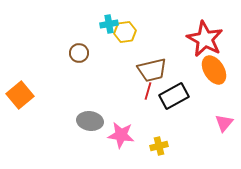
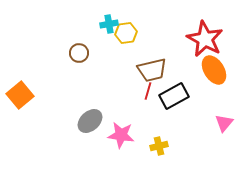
yellow hexagon: moved 1 px right, 1 px down
gray ellipse: rotated 50 degrees counterclockwise
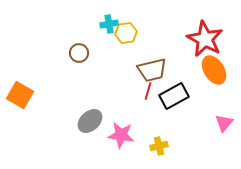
orange square: rotated 20 degrees counterclockwise
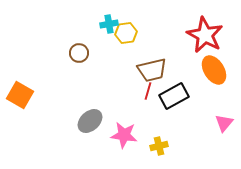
red star: moved 4 px up
pink star: moved 3 px right
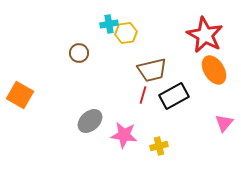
red line: moved 5 px left, 4 px down
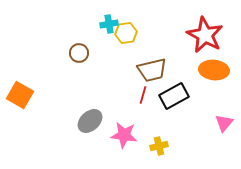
orange ellipse: rotated 52 degrees counterclockwise
